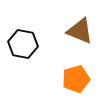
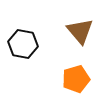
brown triangle: rotated 28 degrees clockwise
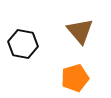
orange pentagon: moved 1 px left, 1 px up
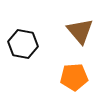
orange pentagon: moved 1 px left, 1 px up; rotated 12 degrees clockwise
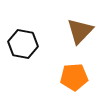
brown triangle: rotated 24 degrees clockwise
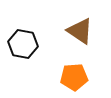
brown triangle: rotated 40 degrees counterclockwise
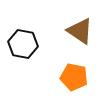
orange pentagon: rotated 16 degrees clockwise
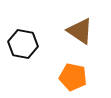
orange pentagon: moved 1 px left
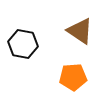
orange pentagon: rotated 16 degrees counterclockwise
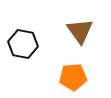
brown triangle: rotated 20 degrees clockwise
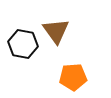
brown triangle: moved 24 px left
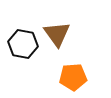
brown triangle: moved 1 px right, 3 px down
